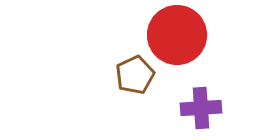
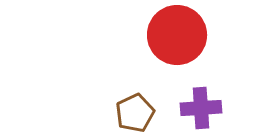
brown pentagon: moved 38 px down
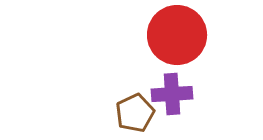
purple cross: moved 29 px left, 14 px up
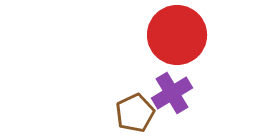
purple cross: moved 1 px up; rotated 27 degrees counterclockwise
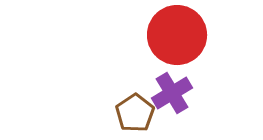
brown pentagon: rotated 9 degrees counterclockwise
